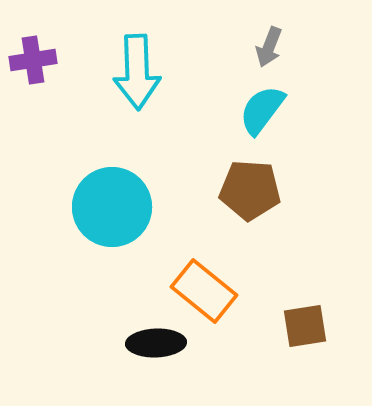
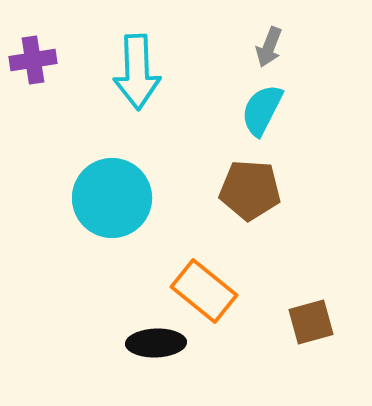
cyan semicircle: rotated 10 degrees counterclockwise
cyan circle: moved 9 px up
brown square: moved 6 px right, 4 px up; rotated 6 degrees counterclockwise
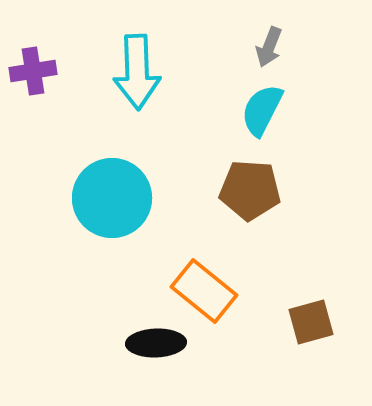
purple cross: moved 11 px down
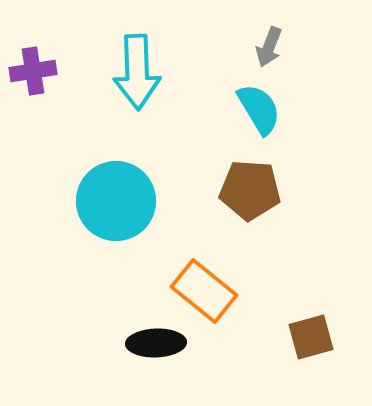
cyan semicircle: moved 3 px left, 1 px up; rotated 122 degrees clockwise
cyan circle: moved 4 px right, 3 px down
brown square: moved 15 px down
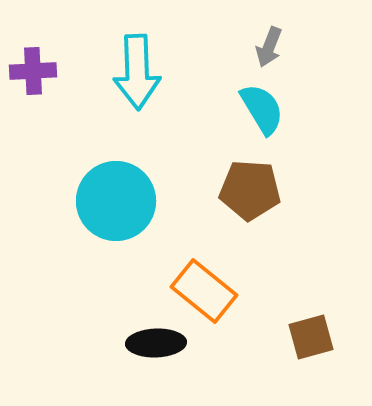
purple cross: rotated 6 degrees clockwise
cyan semicircle: moved 3 px right
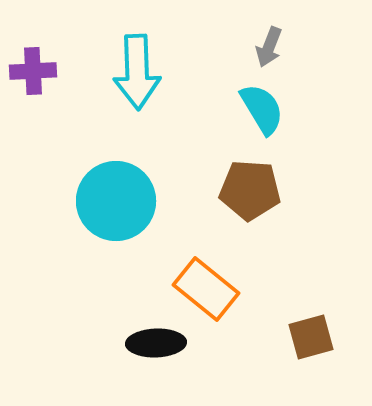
orange rectangle: moved 2 px right, 2 px up
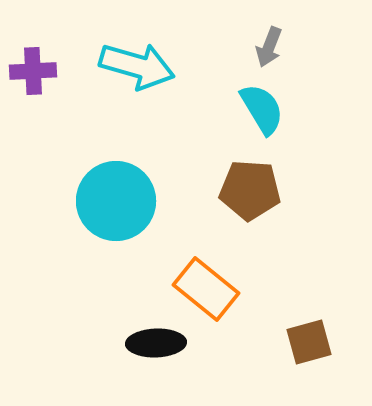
cyan arrow: moved 6 px up; rotated 72 degrees counterclockwise
brown square: moved 2 px left, 5 px down
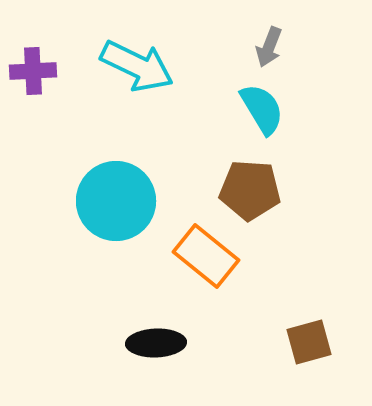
cyan arrow: rotated 10 degrees clockwise
orange rectangle: moved 33 px up
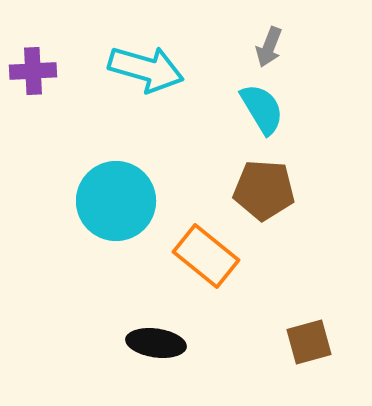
cyan arrow: moved 9 px right, 3 px down; rotated 10 degrees counterclockwise
brown pentagon: moved 14 px right
black ellipse: rotated 10 degrees clockwise
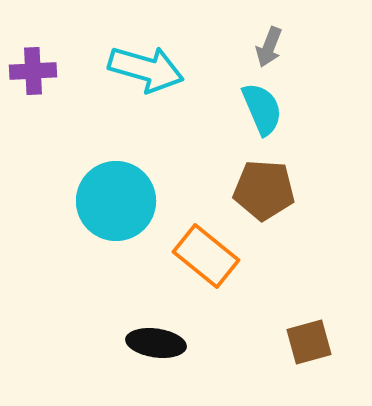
cyan semicircle: rotated 8 degrees clockwise
